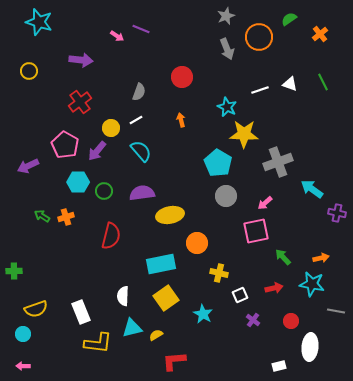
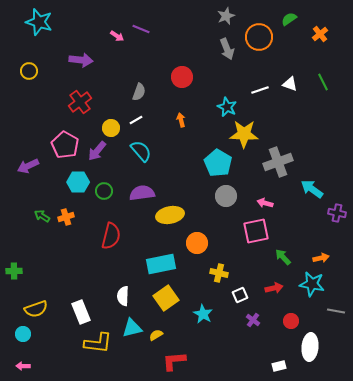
pink arrow at (265, 203): rotated 56 degrees clockwise
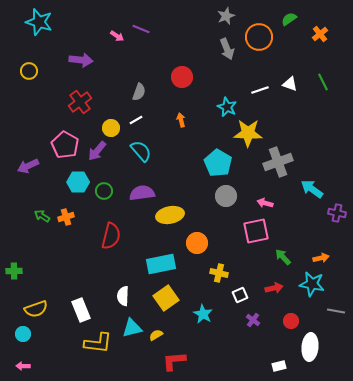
yellow star at (244, 134): moved 4 px right, 1 px up
white rectangle at (81, 312): moved 2 px up
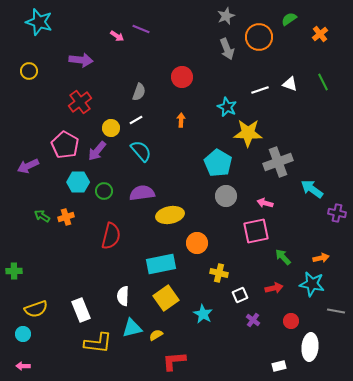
orange arrow at (181, 120): rotated 16 degrees clockwise
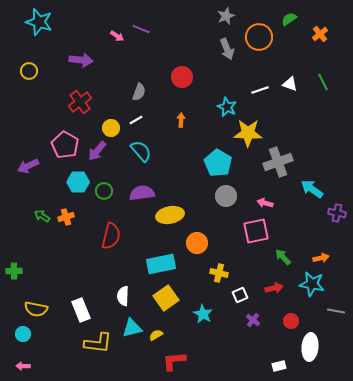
yellow semicircle at (36, 309): rotated 30 degrees clockwise
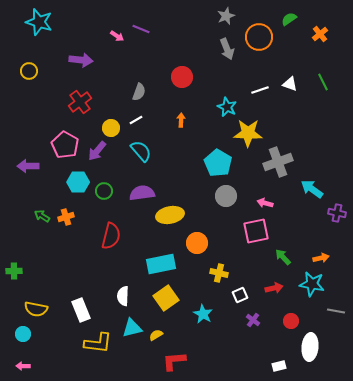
purple arrow at (28, 166): rotated 25 degrees clockwise
